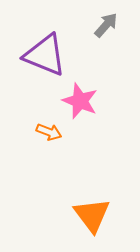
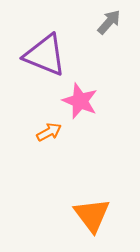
gray arrow: moved 3 px right, 3 px up
orange arrow: rotated 50 degrees counterclockwise
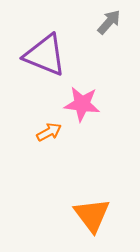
pink star: moved 2 px right, 3 px down; rotated 15 degrees counterclockwise
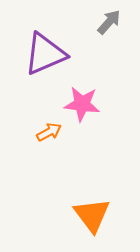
purple triangle: moved 1 px up; rotated 45 degrees counterclockwise
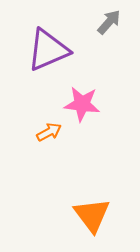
purple triangle: moved 3 px right, 4 px up
